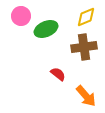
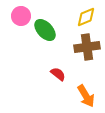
green ellipse: moved 1 px left, 1 px down; rotated 70 degrees clockwise
brown cross: moved 3 px right
orange arrow: rotated 10 degrees clockwise
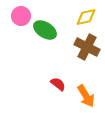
yellow diamond: rotated 10 degrees clockwise
green ellipse: rotated 15 degrees counterclockwise
brown cross: rotated 35 degrees clockwise
red semicircle: moved 10 px down
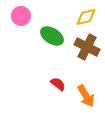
green ellipse: moved 7 px right, 6 px down
